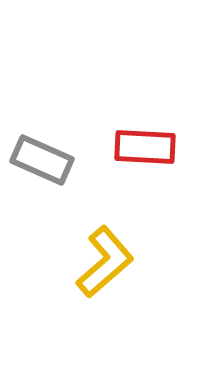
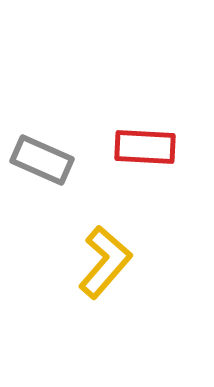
yellow L-shape: rotated 8 degrees counterclockwise
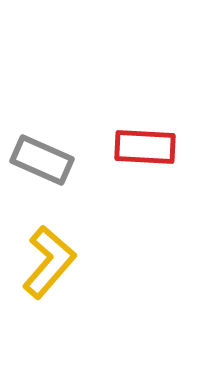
yellow L-shape: moved 56 px left
